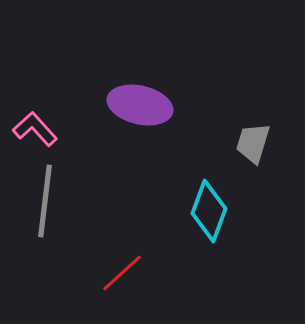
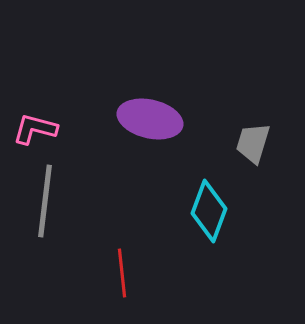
purple ellipse: moved 10 px right, 14 px down
pink L-shape: rotated 33 degrees counterclockwise
red line: rotated 54 degrees counterclockwise
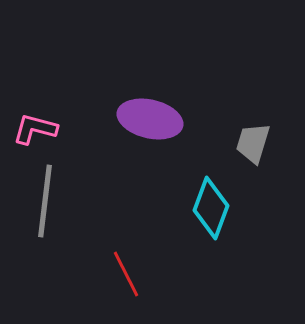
cyan diamond: moved 2 px right, 3 px up
red line: moved 4 px right, 1 px down; rotated 21 degrees counterclockwise
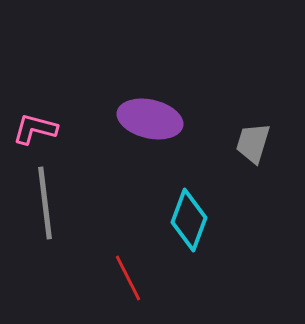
gray line: moved 2 px down; rotated 14 degrees counterclockwise
cyan diamond: moved 22 px left, 12 px down
red line: moved 2 px right, 4 px down
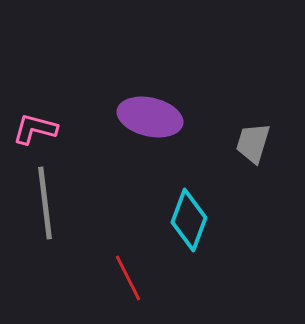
purple ellipse: moved 2 px up
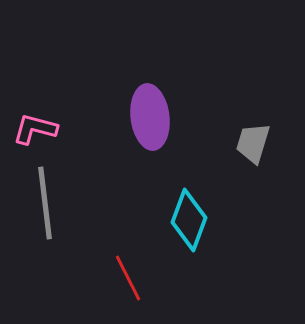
purple ellipse: rotated 70 degrees clockwise
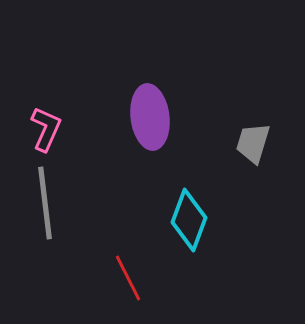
pink L-shape: moved 11 px right; rotated 99 degrees clockwise
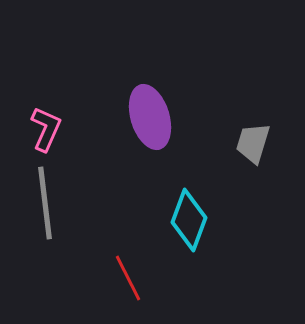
purple ellipse: rotated 10 degrees counterclockwise
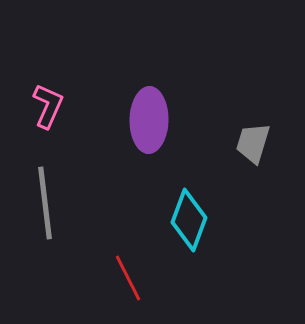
purple ellipse: moved 1 px left, 3 px down; rotated 18 degrees clockwise
pink L-shape: moved 2 px right, 23 px up
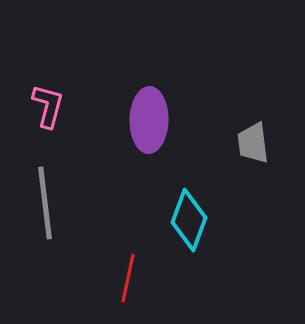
pink L-shape: rotated 9 degrees counterclockwise
gray trapezoid: rotated 24 degrees counterclockwise
red line: rotated 39 degrees clockwise
